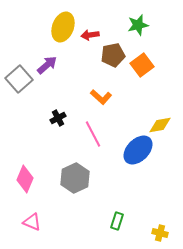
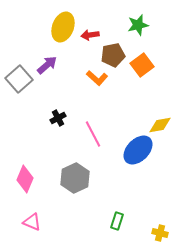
orange L-shape: moved 4 px left, 19 px up
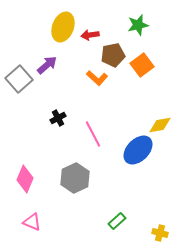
green rectangle: rotated 30 degrees clockwise
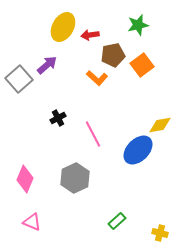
yellow ellipse: rotated 8 degrees clockwise
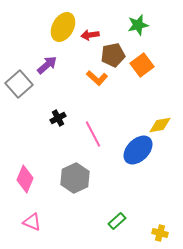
gray square: moved 5 px down
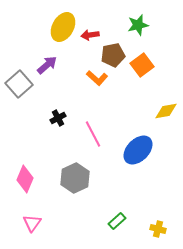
yellow diamond: moved 6 px right, 14 px up
pink triangle: moved 1 px down; rotated 42 degrees clockwise
yellow cross: moved 2 px left, 4 px up
